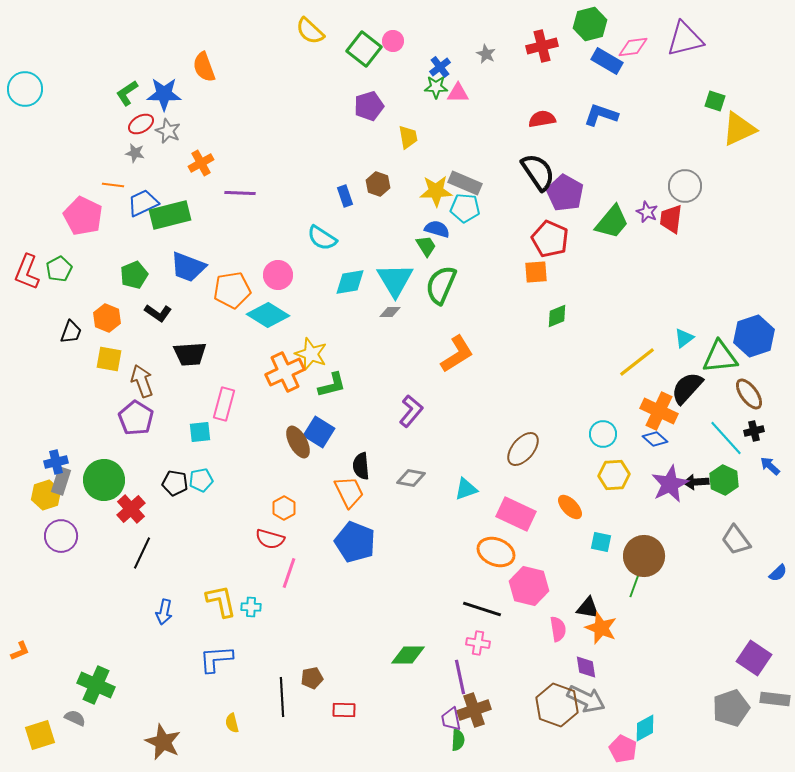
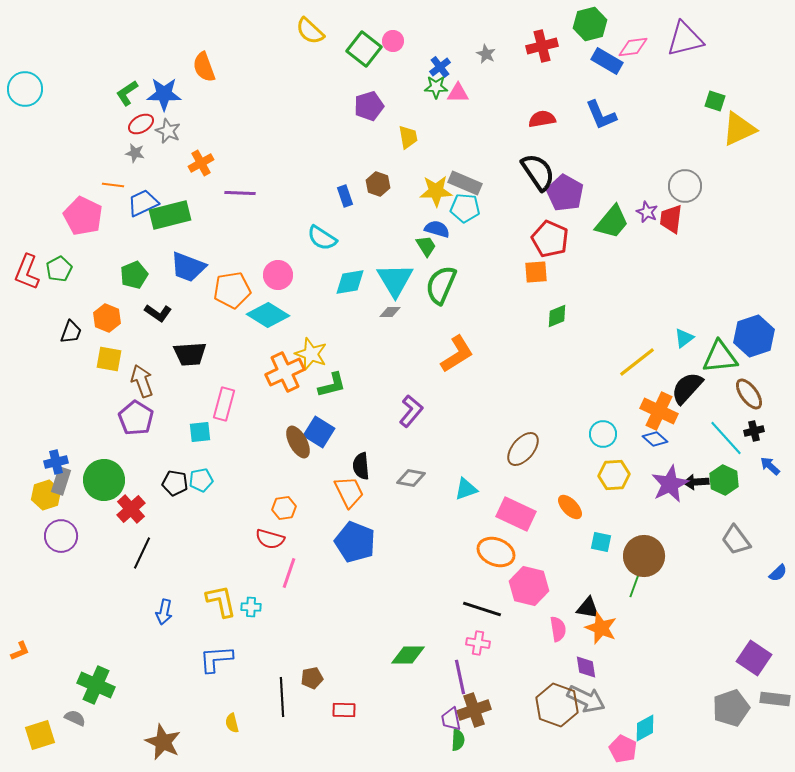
blue L-shape at (601, 115): rotated 132 degrees counterclockwise
orange hexagon at (284, 508): rotated 20 degrees clockwise
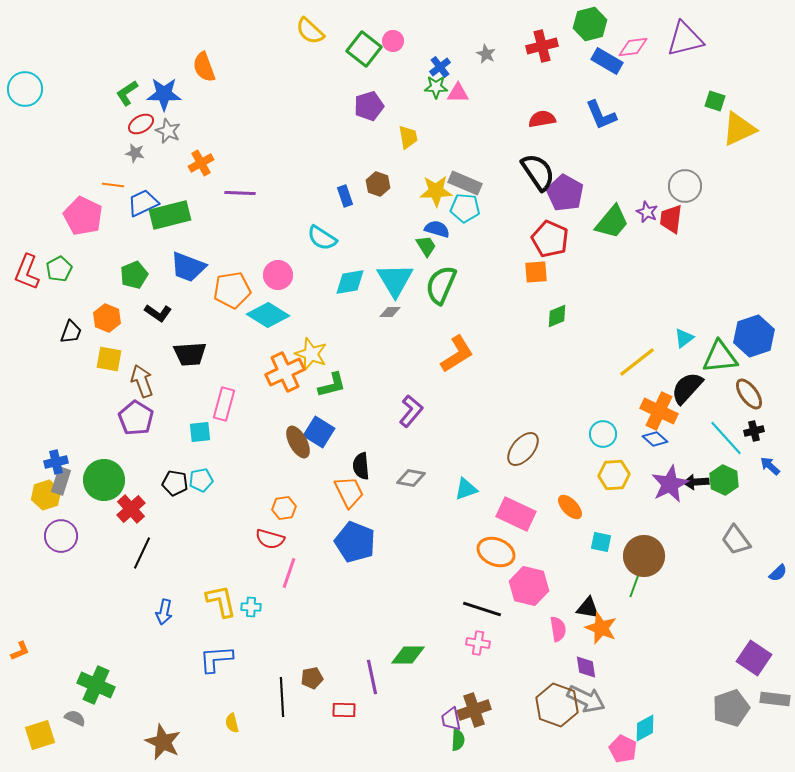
purple line at (460, 677): moved 88 px left
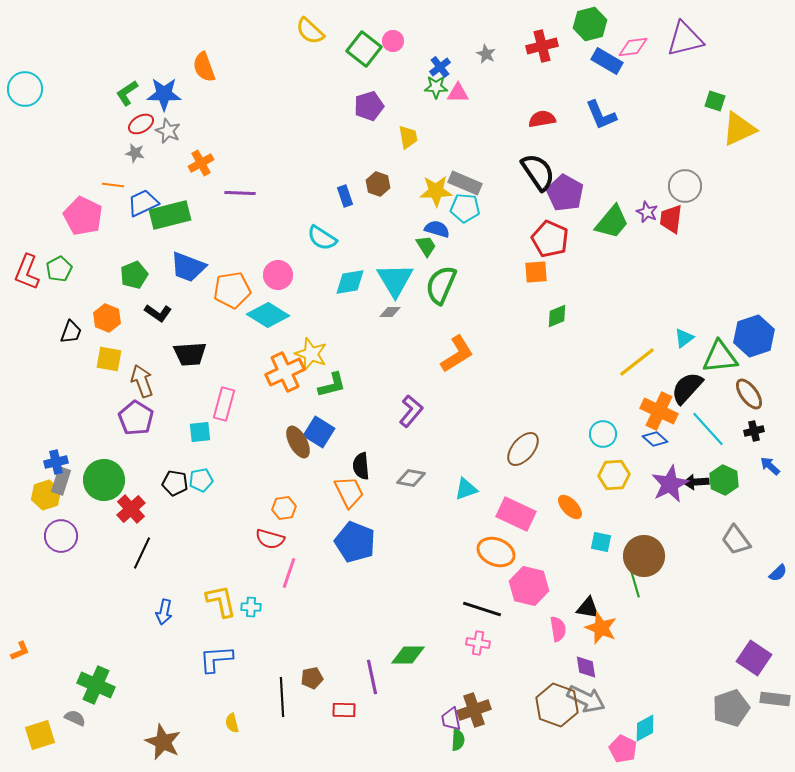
cyan line at (726, 438): moved 18 px left, 9 px up
green line at (635, 584): rotated 36 degrees counterclockwise
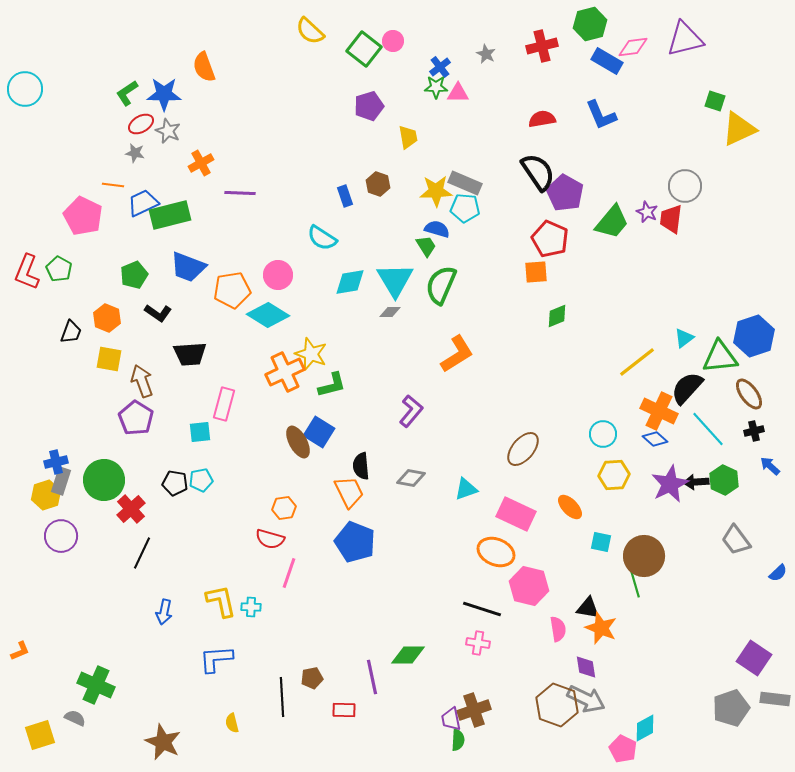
green pentagon at (59, 269): rotated 15 degrees counterclockwise
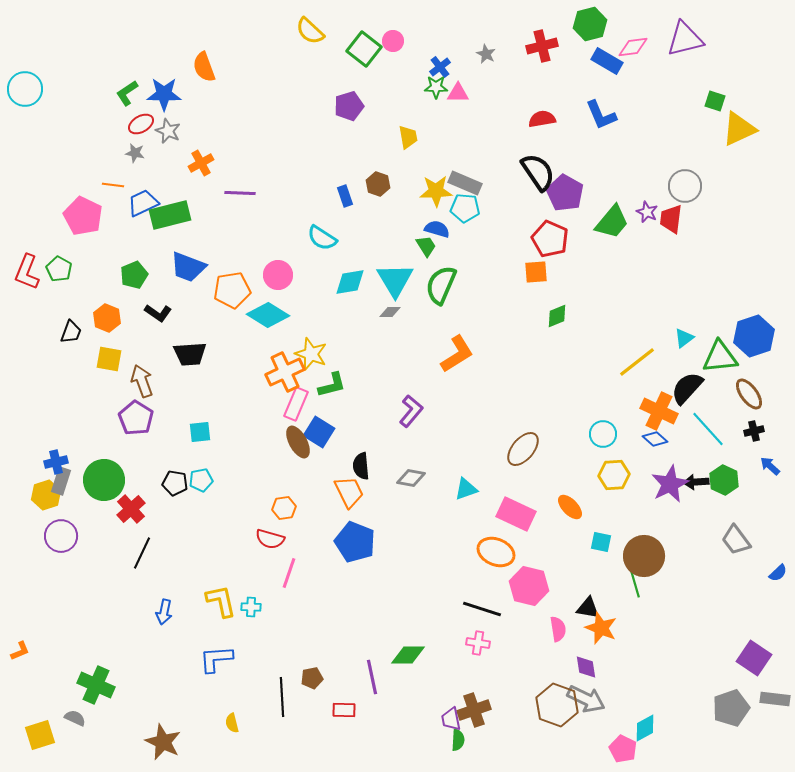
purple pentagon at (369, 106): moved 20 px left
pink rectangle at (224, 404): moved 72 px right; rotated 8 degrees clockwise
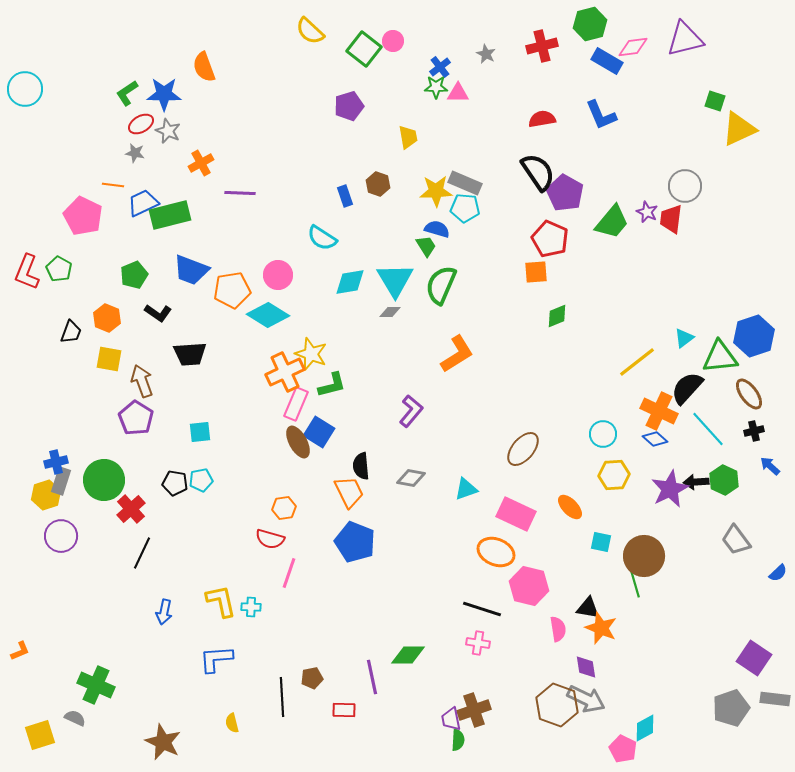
blue trapezoid at (188, 267): moved 3 px right, 3 px down
purple star at (670, 484): moved 5 px down
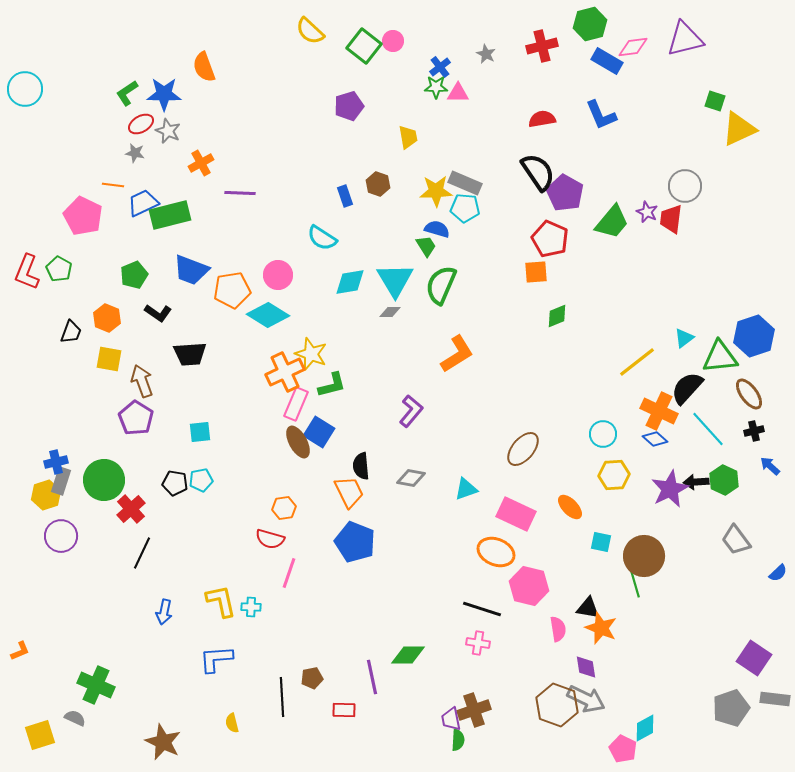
green square at (364, 49): moved 3 px up
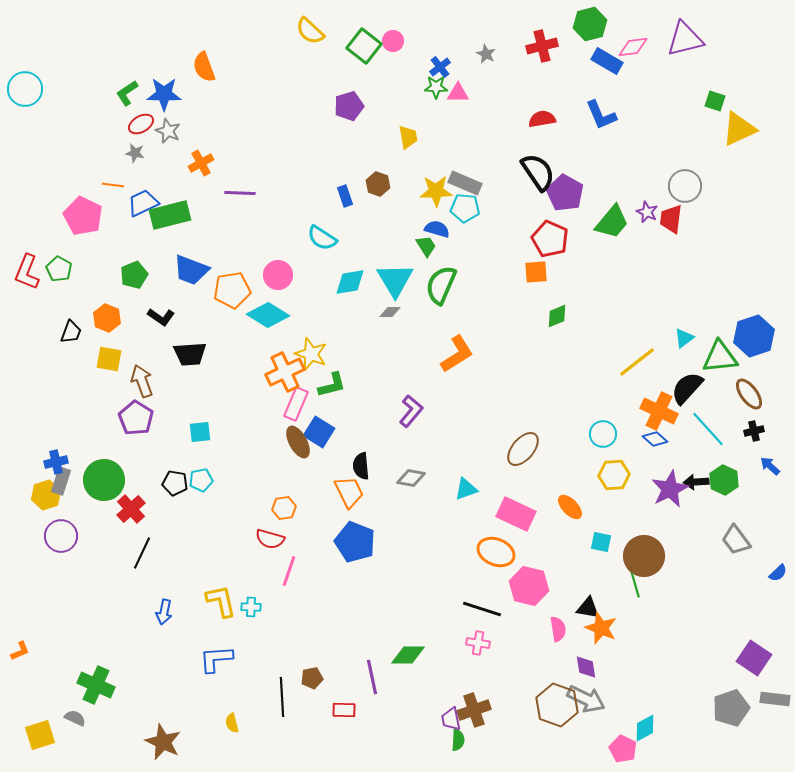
black L-shape at (158, 313): moved 3 px right, 4 px down
pink line at (289, 573): moved 2 px up
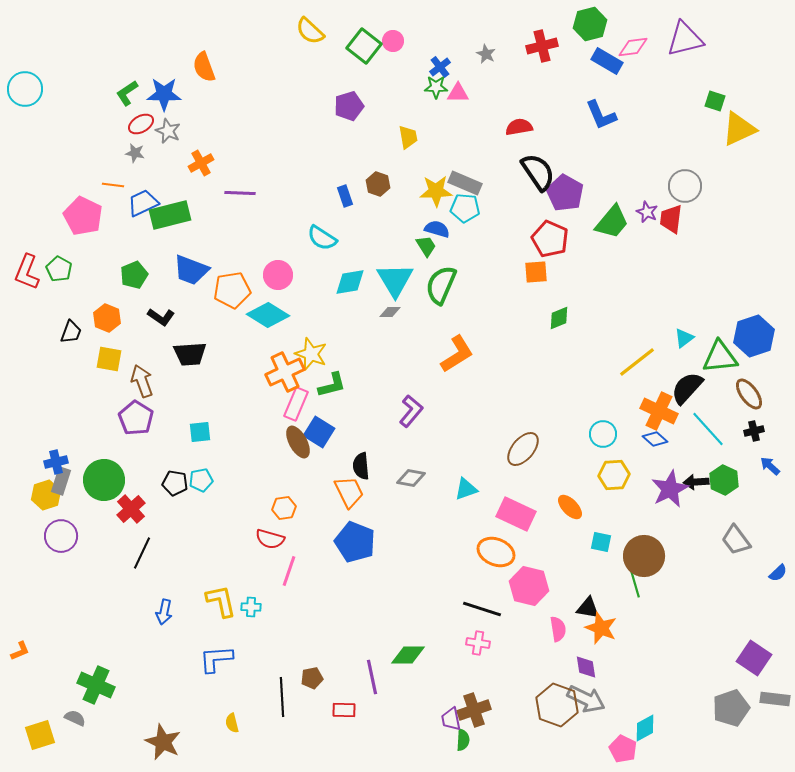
red semicircle at (542, 119): moved 23 px left, 8 px down
green diamond at (557, 316): moved 2 px right, 2 px down
green semicircle at (458, 740): moved 5 px right
